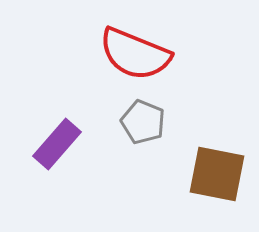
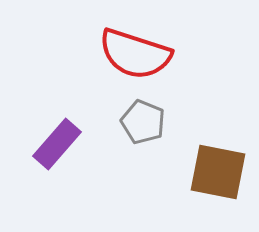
red semicircle: rotated 4 degrees counterclockwise
brown square: moved 1 px right, 2 px up
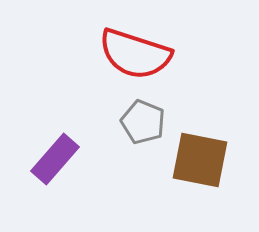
purple rectangle: moved 2 px left, 15 px down
brown square: moved 18 px left, 12 px up
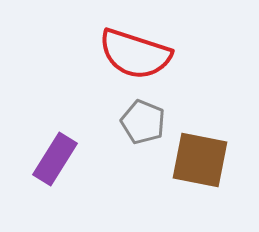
purple rectangle: rotated 9 degrees counterclockwise
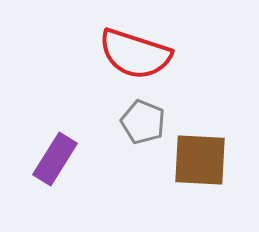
brown square: rotated 8 degrees counterclockwise
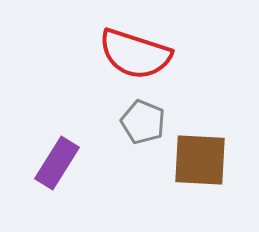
purple rectangle: moved 2 px right, 4 px down
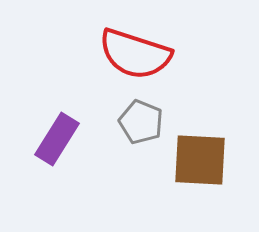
gray pentagon: moved 2 px left
purple rectangle: moved 24 px up
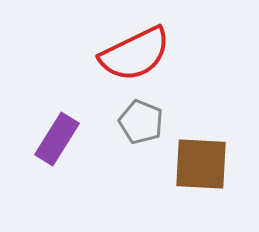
red semicircle: rotated 44 degrees counterclockwise
brown square: moved 1 px right, 4 px down
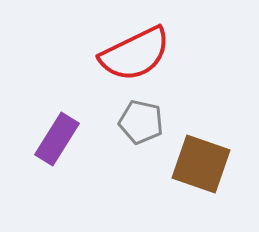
gray pentagon: rotated 9 degrees counterclockwise
brown square: rotated 16 degrees clockwise
